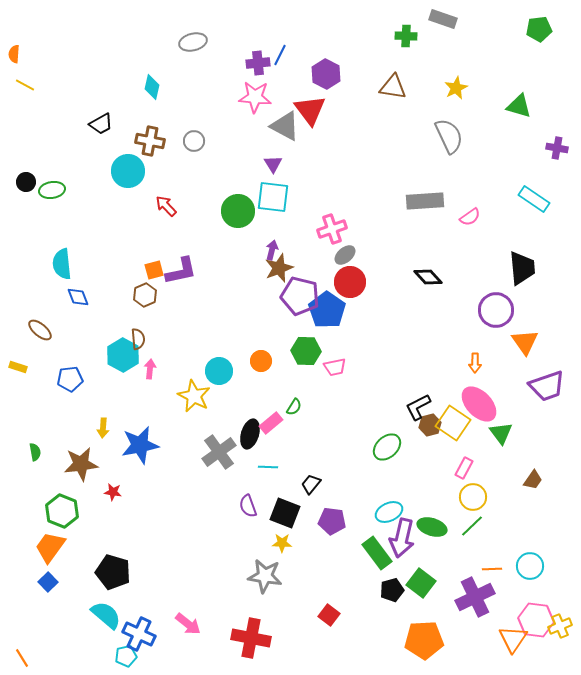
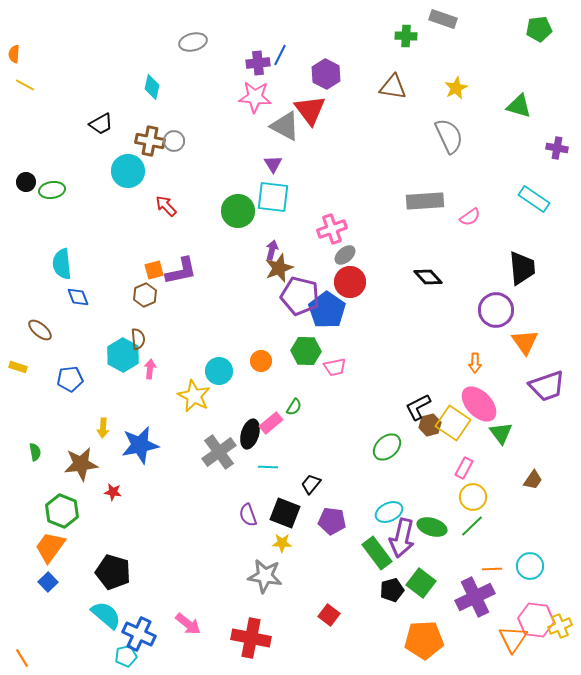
gray circle at (194, 141): moved 20 px left
purple semicircle at (248, 506): moved 9 px down
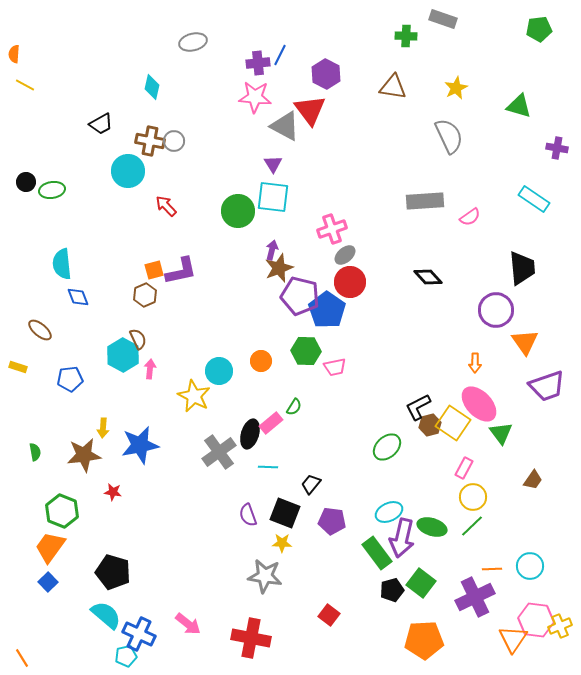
brown semicircle at (138, 339): rotated 20 degrees counterclockwise
brown star at (81, 464): moved 3 px right, 9 px up
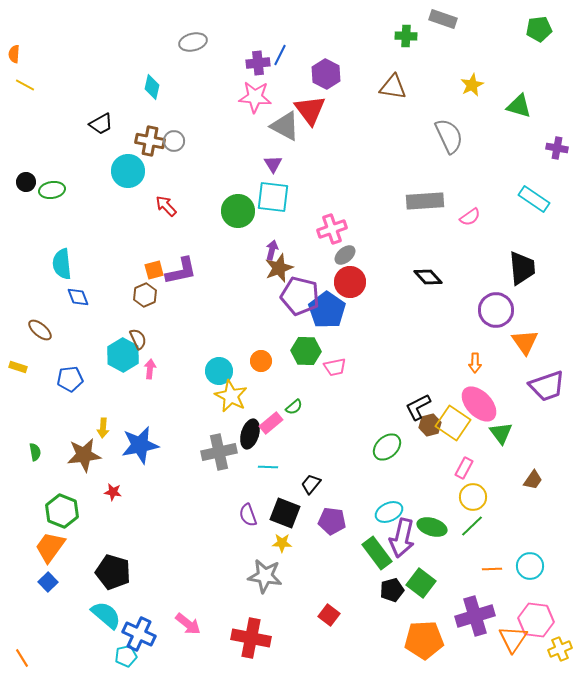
yellow star at (456, 88): moved 16 px right, 3 px up
yellow star at (194, 396): moved 37 px right
green semicircle at (294, 407): rotated 18 degrees clockwise
gray cross at (219, 452): rotated 24 degrees clockwise
purple cross at (475, 597): moved 19 px down; rotated 9 degrees clockwise
yellow cross at (560, 626): moved 23 px down
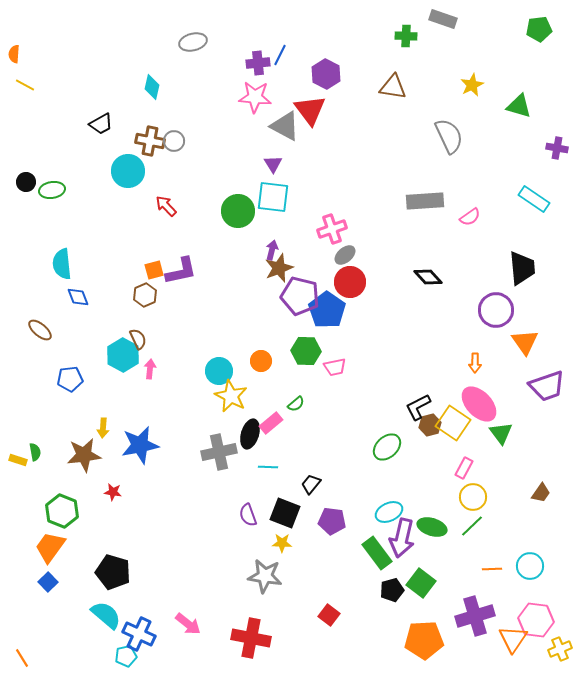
yellow rectangle at (18, 367): moved 93 px down
green semicircle at (294, 407): moved 2 px right, 3 px up
brown trapezoid at (533, 480): moved 8 px right, 13 px down
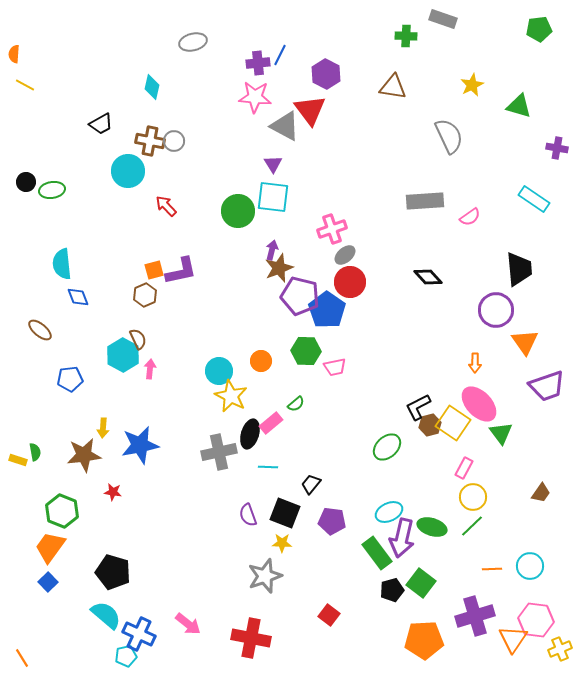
black trapezoid at (522, 268): moved 3 px left, 1 px down
gray star at (265, 576): rotated 28 degrees counterclockwise
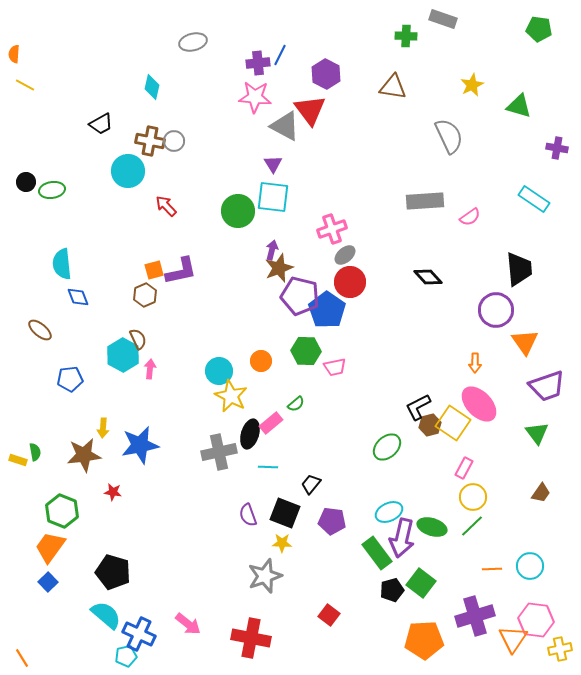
green pentagon at (539, 29): rotated 15 degrees clockwise
green triangle at (501, 433): moved 36 px right
yellow cross at (560, 649): rotated 10 degrees clockwise
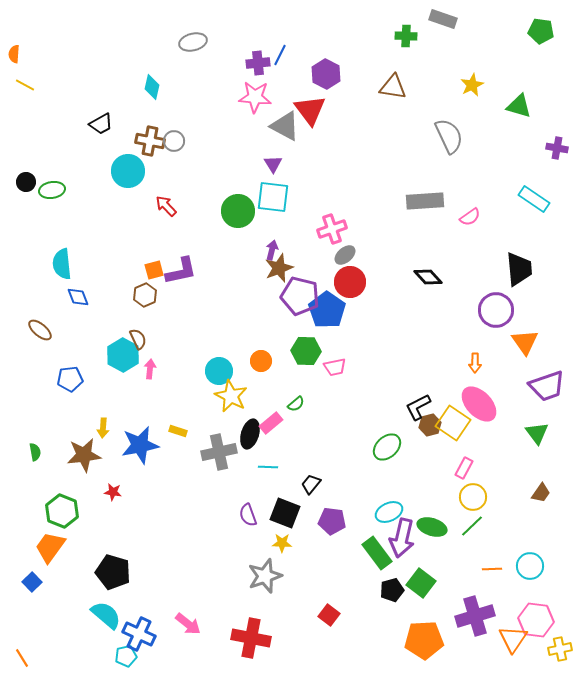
green pentagon at (539, 29): moved 2 px right, 2 px down
yellow rectangle at (18, 460): moved 160 px right, 29 px up
blue square at (48, 582): moved 16 px left
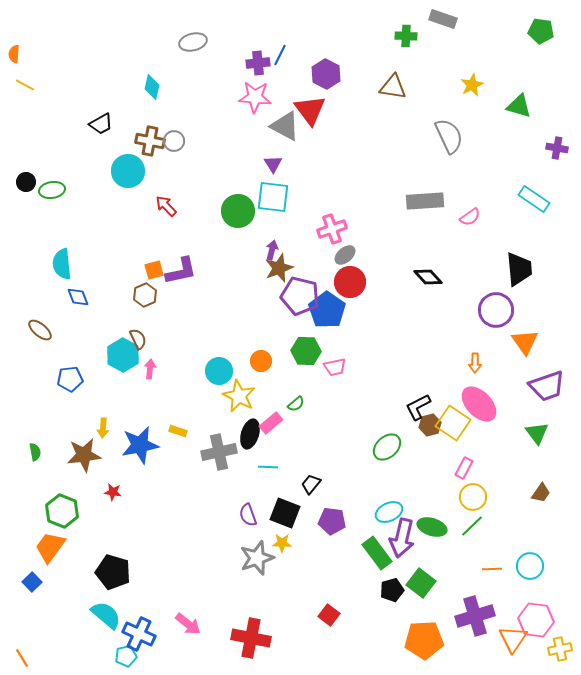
yellow star at (231, 396): moved 8 px right
gray star at (265, 576): moved 8 px left, 18 px up
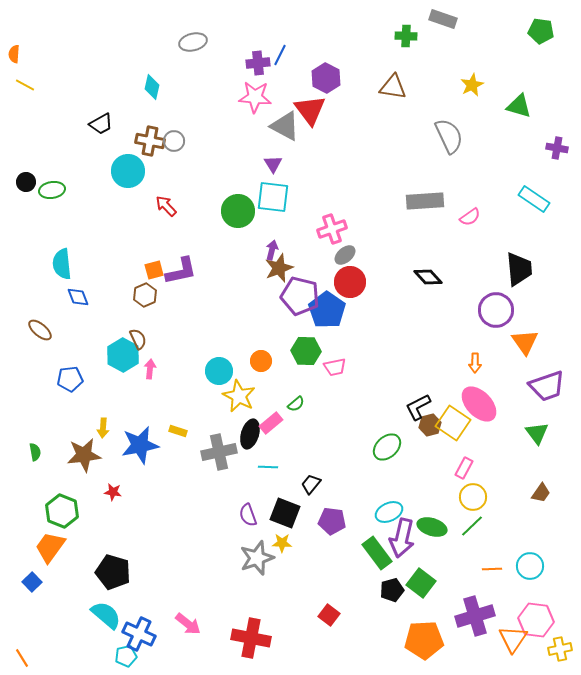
purple hexagon at (326, 74): moved 4 px down
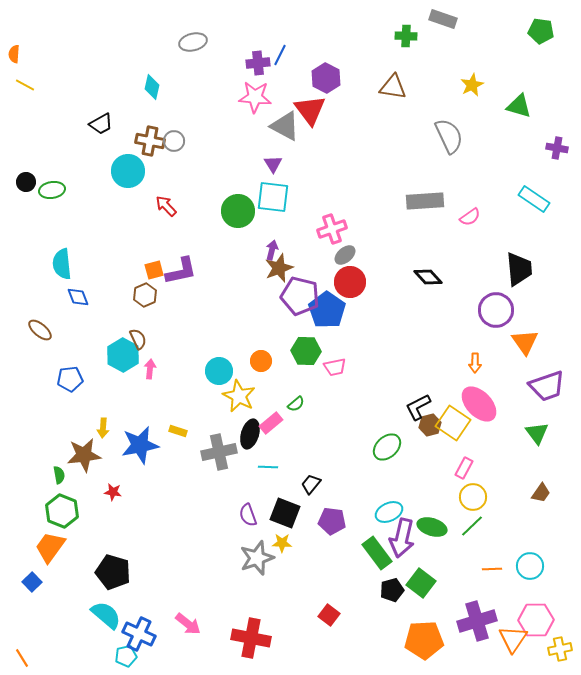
green semicircle at (35, 452): moved 24 px right, 23 px down
purple cross at (475, 616): moved 2 px right, 5 px down
pink hexagon at (536, 620): rotated 8 degrees counterclockwise
